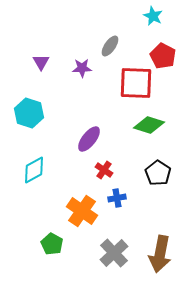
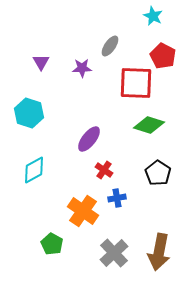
orange cross: moved 1 px right
brown arrow: moved 1 px left, 2 px up
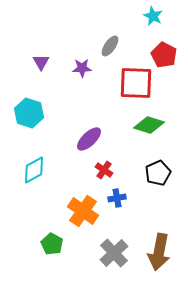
red pentagon: moved 1 px right, 1 px up
purple ellipse: rotated 8 degrees clockwise
black pentagon: rotated 15 degrees clockwise
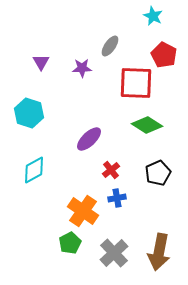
green diamond: moved 2 px left; rotated 16 degrees clockwise
red cross: moved 7 px right; rotated 18 degrees clockwise
green pentagon: moved 18 px right, 1 px up; rotated 15 degrees clockwise
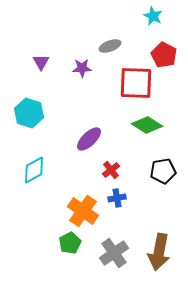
gray ellipse: rotated 35 degrees clockwise
black pentagon: moved 5 px right, 2 px up; rotated 15 degrees clockwise
gray cross: rotated 8 degrees clockwise
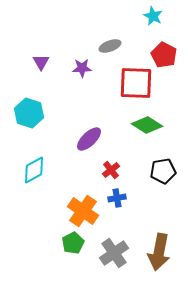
green pentagon: moved 3 px right
